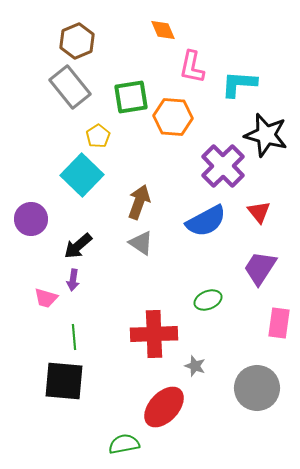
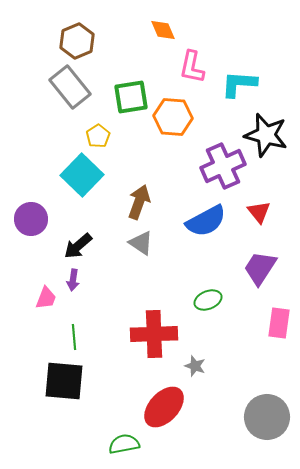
purple cross: rotated 21 degrees clockwise
pink trapezoid: rotated 85 degrees counterclockwise
gray circle: moved 10 px right, 29 px down
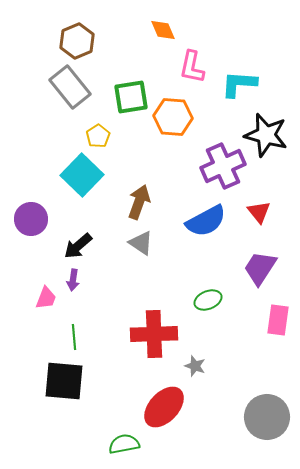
pink rectangle: moved 1 px left, 3 px up
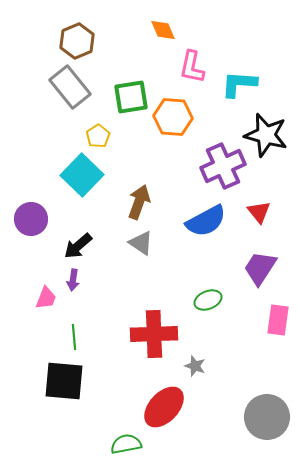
green semicircle: moved 2 px right
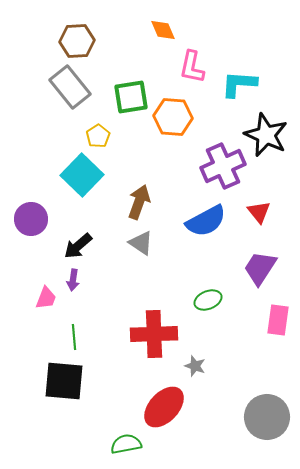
brown hexagon: rotated 20 degrees clockwise
black star: rotated 9 degrees clockwise
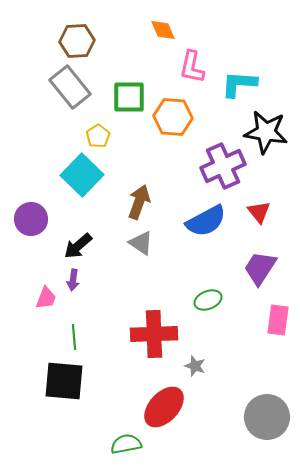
green square: moved 2 px left; rotated 9 degrees clockwise
black star: moved 3 px up; rotated 15 degrees counterclockwise
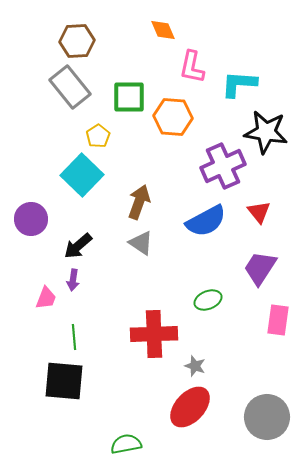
red ellipse: moved 26 px right
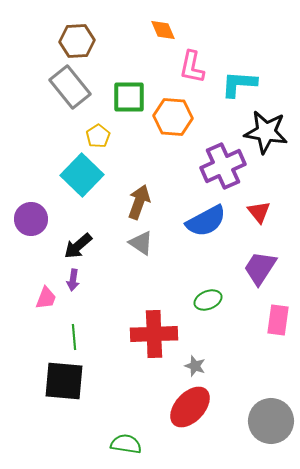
gray circle: moved 4 px right, 4 px down
green semicircle: rotated 20 degrees clockwise
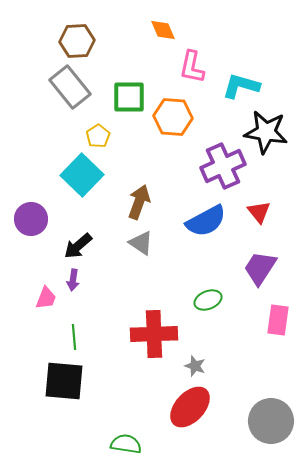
cyan L-shape: moved 2 px right, 2 px down; rotated 12 degrees clockwise
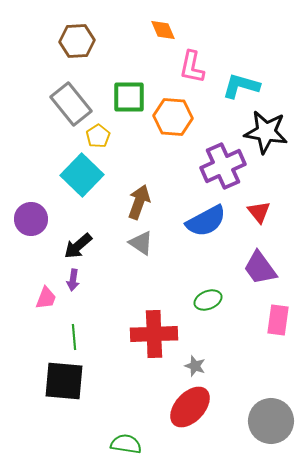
gray rectangle: moved 1 px right, 17 px down
purple trapezoid: rotated 69 degrees counterclockwise
